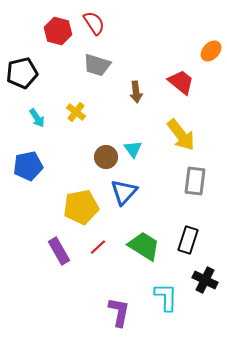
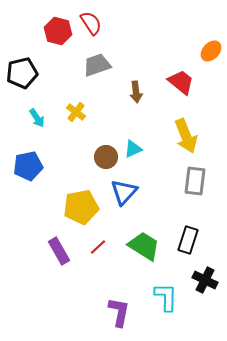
red semicircle: moved 3 px left
gray trapezoid: rotated 144 degrees clockwise
yellow arrow: moved 5 px right, 1 px down; rotated 16 degrees clockwise
cyan triangle: rotated 42 degrees clockwise
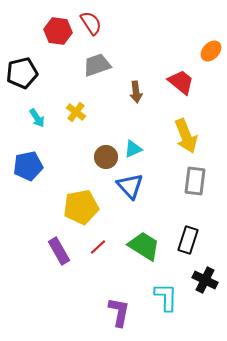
red hexagon: rotated 8 degrees counterclockwise
blue triangle: moved 6 px right, 6 px up; rotated 24 degrees counterclockwise
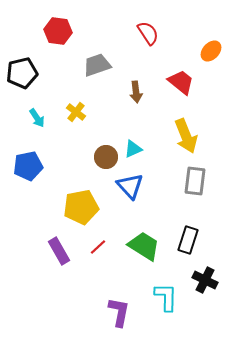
red semicircle: moved 57 px right, 10 px down
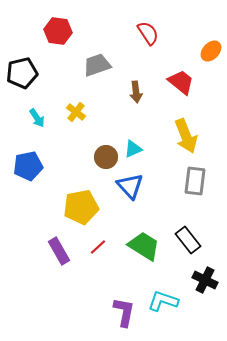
black rectangle: rotated 56 degrees counterclockwise
cyan L-shape: moved 3 px left, 4 px down; rotated 72 degrees counterclockwise
purple L-shape: moved 5 px right
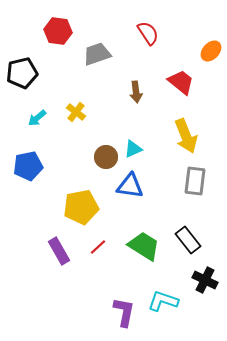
gray trapezoid: moved 11 px up
cyan arrow: rotated 84 degrees clockwise
blue triangle: rotated 40 degrees counterclockwise
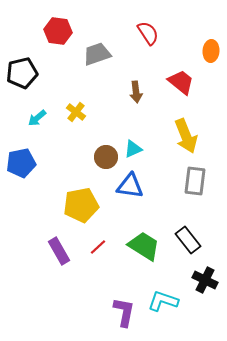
orange ellipse: rotated 40 degrees counterclockwise
blue pentagon: moved 7 px left, 3 px up
yellow pentagon: moved 2 px up
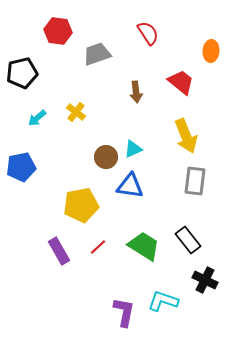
blue pentagon: moved 4 px down
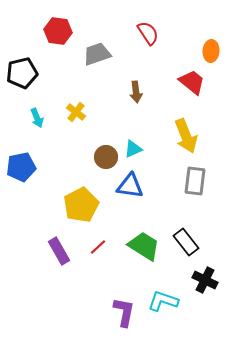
red trapezoid: moved 11 px right
cyan arrow: rotated 72 degrees counterclockwise
yellow pentagon: rotated 16 degrees counterclockwise
black rectangle: moved 2 px left, 2 px down
